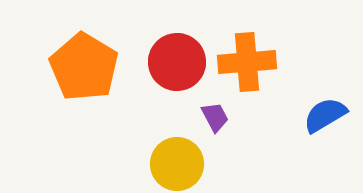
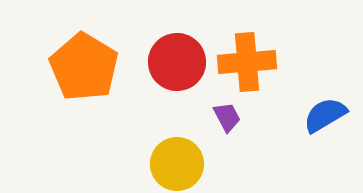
purple trapezoid: moved 12 px right
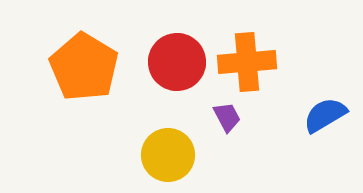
yellow circle: moved 9 px left, 9 px up
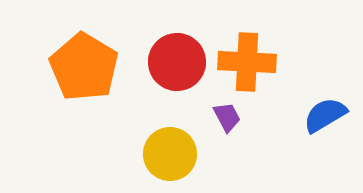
orange cross: rotated 8 degrees clockwise
yellow circle: moved 2 px right, 1 px up
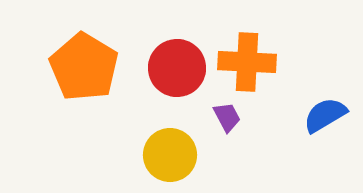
red circle: moved 6 px down
yellow circle: moved 1 px down
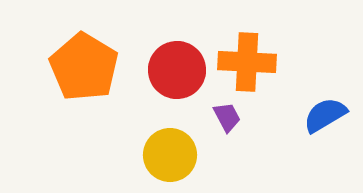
red circle: moved 2 px down
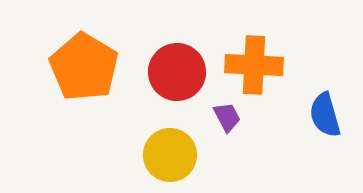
orange cross: moved 7 px right, 3 px down
red circle: moved 2 px down
blue semicircle: rotated 75 degrees counterclockwise
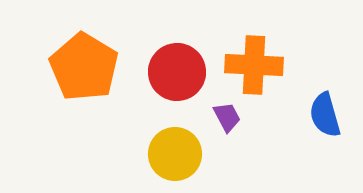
yellow circle: moved 5 px right, 1 px up
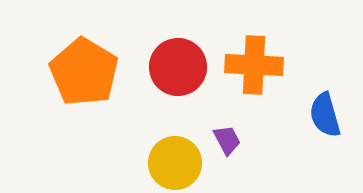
orange pentagon: moved 5 px down
red circle: moved 1 px right, 5 px up
purple trapezoid: moved 23 px down
yellow circle: moved 9 px down
